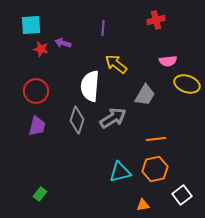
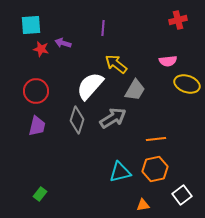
red cross: moved 22 px right
white semicircle: rotated 36 degrees clockwise
gray trapezoid: moved 10 px left, 5 px up
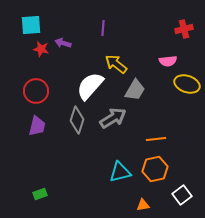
red cross: moved 6 px right, 9 px down
green rectangle: rotated 32 degrees clockwise
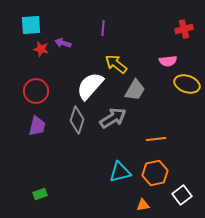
orange hexagon: moved 4 px down
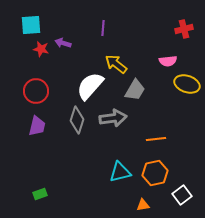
gray arrow: rotated 24 degrees clockwise
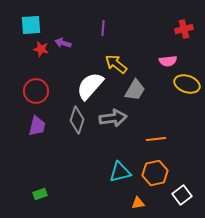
orange triangle: moved 5 px left, 2 px up
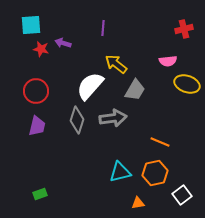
orange line: moved 4 px right, 3 px down; rotated 30 degrees clockwise
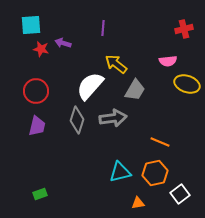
white square: moved 2 px left, 1 px up
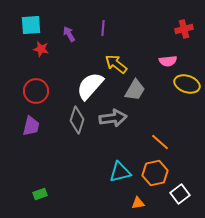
purple arrow: moved 6 px right, 9 px up; rotated 42 degrees clockwise
purple trapezoid: moved 6 px left
orange line: rotated 18 degrees clockwise
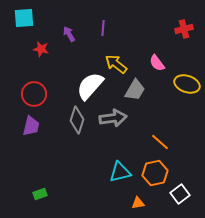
cyan square: moved 7 px left, 7 px up
pink semicircle: moved 11 px left, 2 px down; rotated 60 degrees clockwise
red circle: moved 2 px left, 3 px down
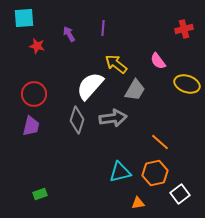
red star: moved 4 px left, 3 px up
pink semicircle: moved 1 px right, 2 px up
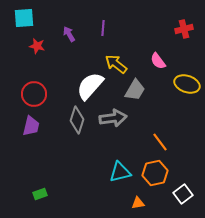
orange line: rotated 12 degrees clockwise
white square: moved 3 px right
